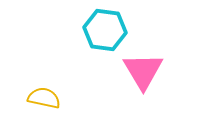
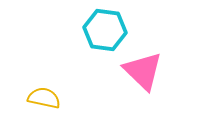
pink triangle: rotated 15 degrees counterclockwise
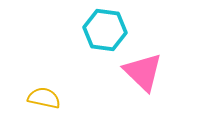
pink triangle: moved 1 px down
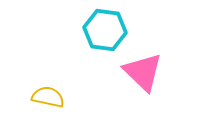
yellow semicircle: moved 4 px right, 1 px up
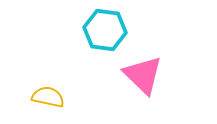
pink triangle: moved 3 px down
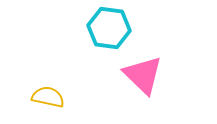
cyan hexagon: moved 4 px right, 2 px up
